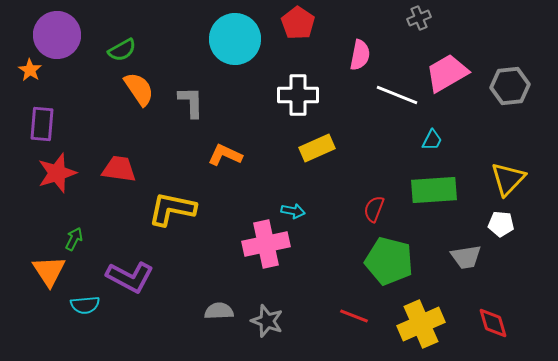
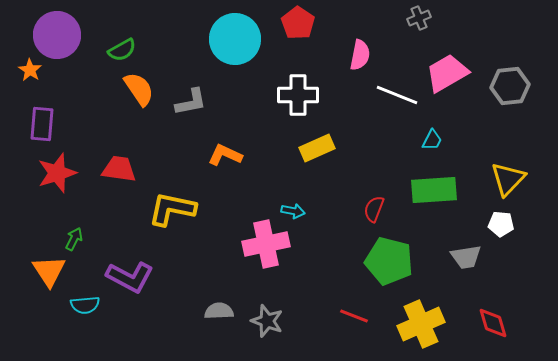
gray L-shape: rotated 80 degrees clockwise
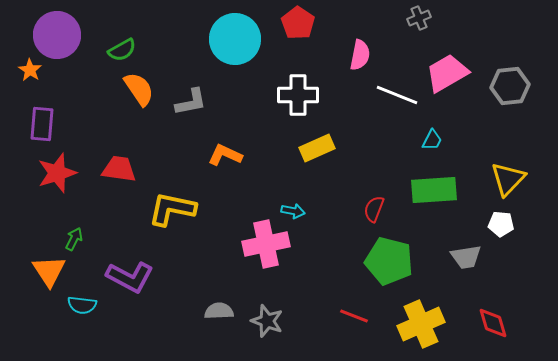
cyan semicircle: moved 3 px left; rotated 12 degrees clockwise
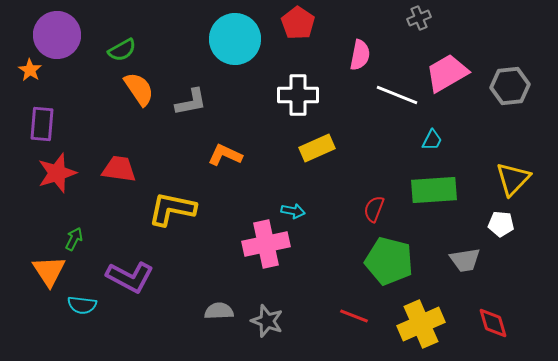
yellow triangle: moved 5 px right
gray trapezoid: moved 1 px left, 3 px down
